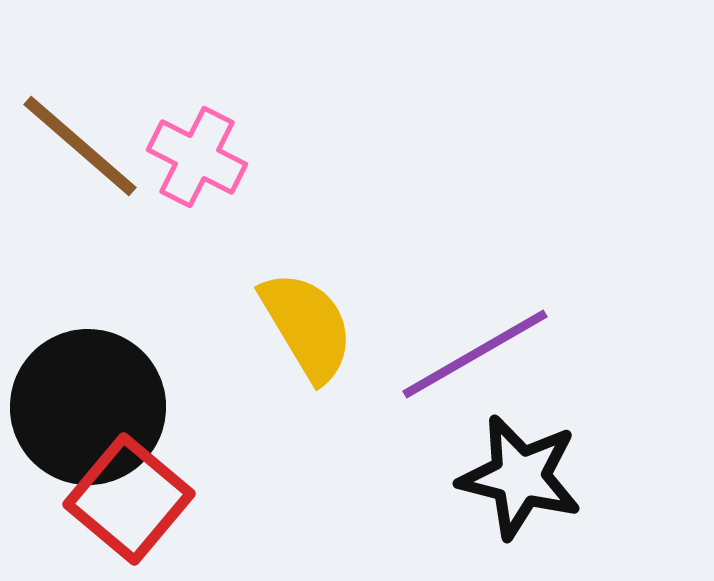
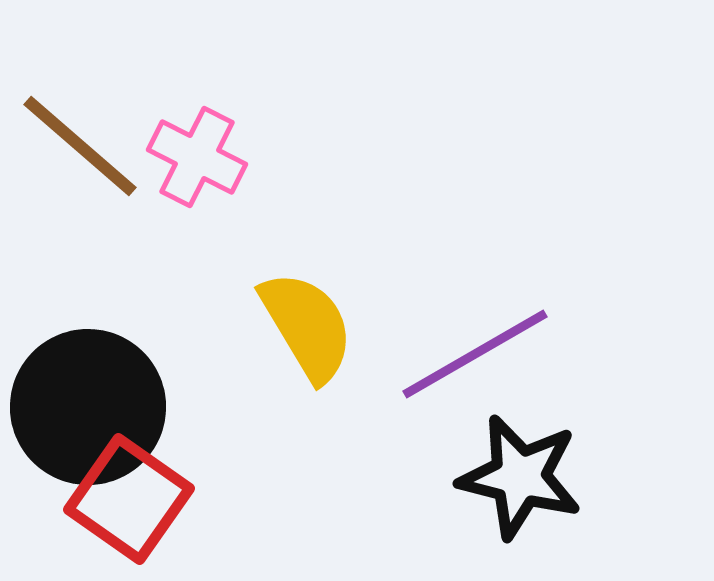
red square: rotated 5 degrees counterclockwise
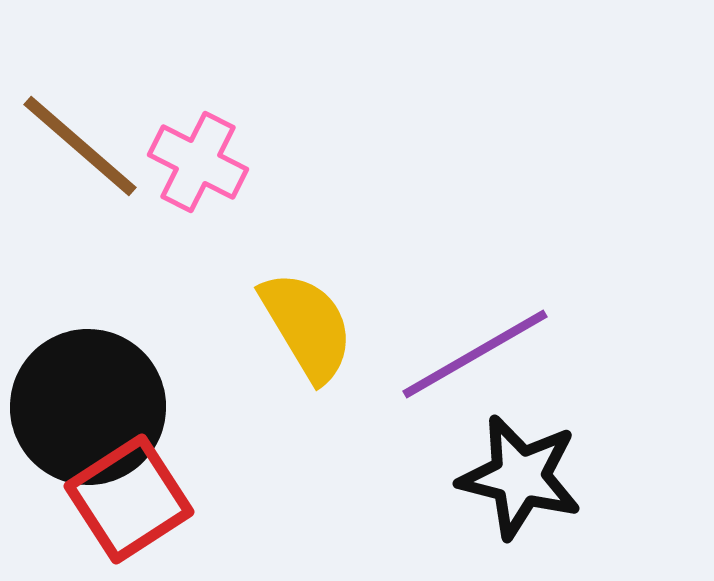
pink cross: moved 1 px right, 5 px down
red square: rotated 22 degrees clockwise
